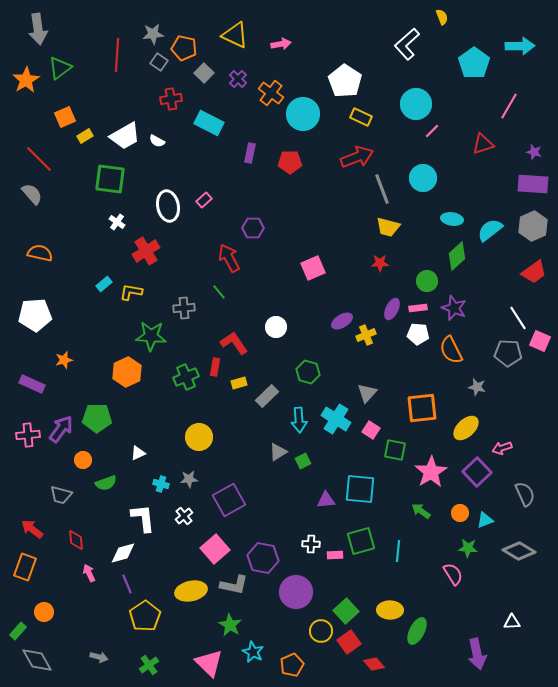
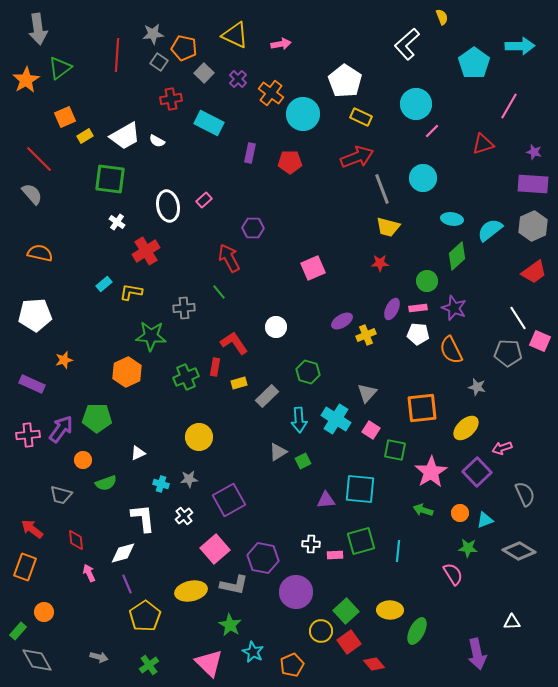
green arrow at (421, 511): moved 2 px right, 1 px up; rotated 18 degrees counterclockwise
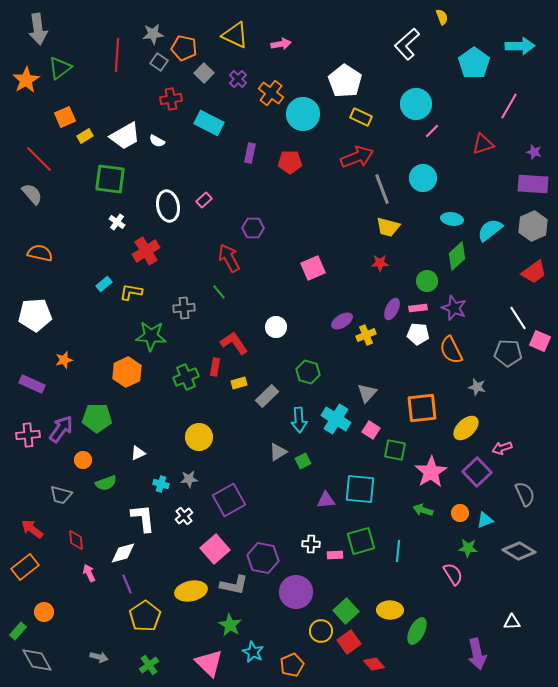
orange rectangle at (25, 567): rotated 32 degrees clockwise
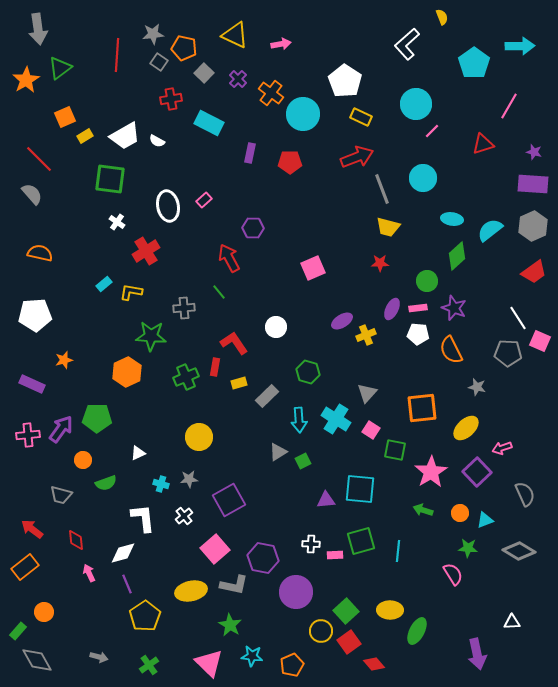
cyan star at (253, 652): moved 1 px left, 4 px down; rotated 20 degrees counterclockwise
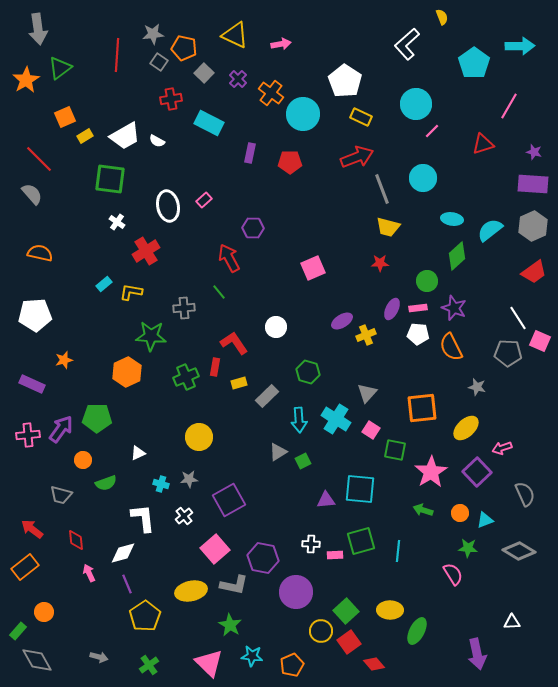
orange semicircle at (451, 350): moved 3 px up
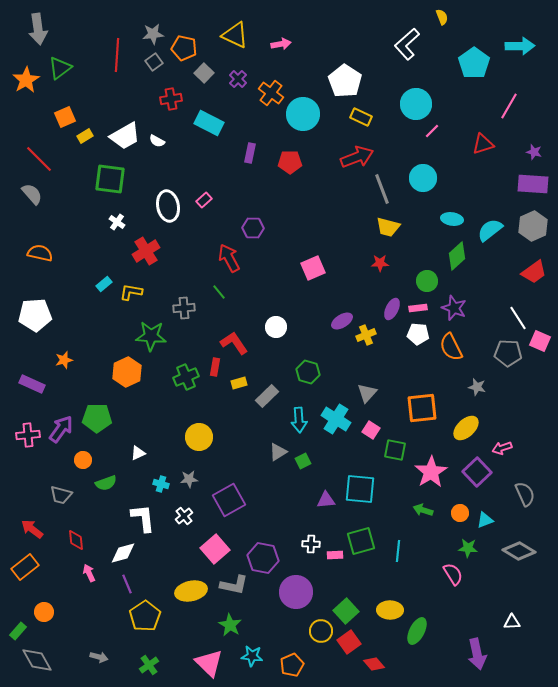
gray square at (159, 62): moved 5 px left; rotated 18 degrees clockwise
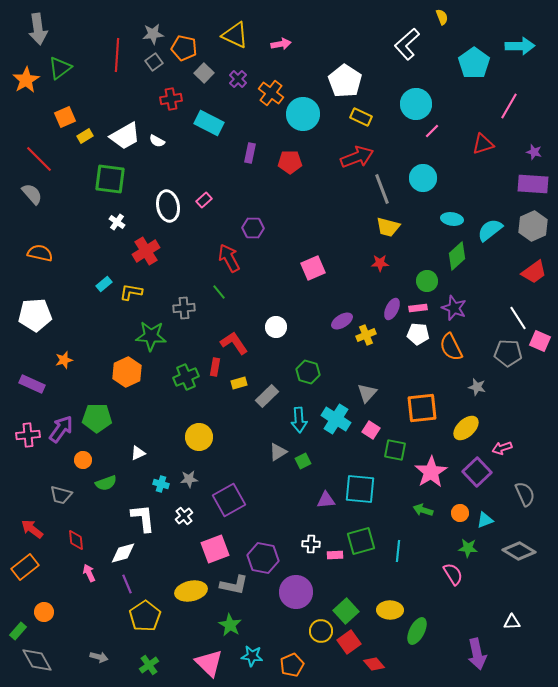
pink square at (215, 549): rotated 20 degrees clockwise
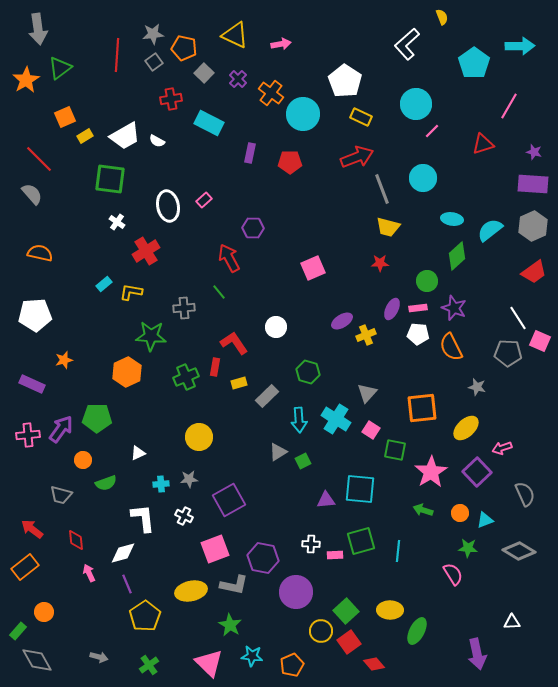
cyan cross at (161, 484): rotated 21 degrees counterclockwise
white cross at (184, 516): rotated 24 degrees counterclockwise
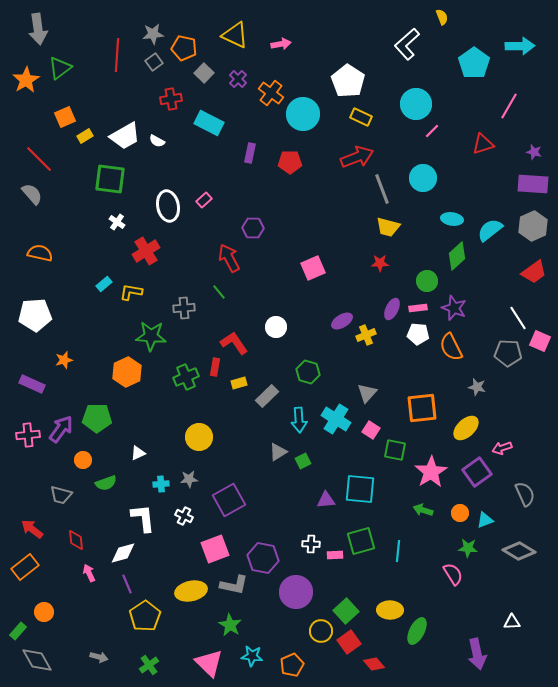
white pentagon at (345, 81): moved 3 px right
purple square at (477, 472): rotated 8 degrees clockwise
